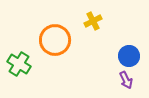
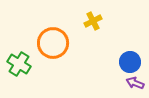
orange circle: moved 2 px left, 3 px down
blue circle: moved 1 px right, 6 px down
purple arrow: moved 9 px right, 3 px down; rotated 138 degrees clockwise
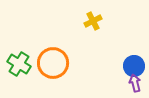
orange circle: moved 20 px down
blue circle: moved 4 px right, 4 px down
purple arrow: rotated 54 degrees clockwise
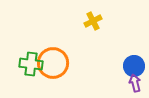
green cross: moved 12 px right; rotated 25 degrees counterclockwise
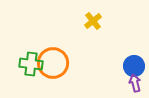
yellow cross: rotated 12 degrees counterclockwise
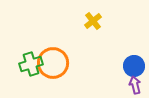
green cross: rotated 25 degrees counterclockwise
purple arrow: moved 2 px down
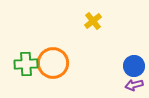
green cross: moved 5 px left; rotated 15 degrees clockwise
purple arrow: moved 1 px left; rotated 90 degrees counterclockwise
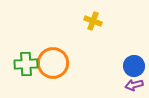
yellow cross: rotated 30 degrees counterclockwise
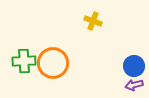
green cross: moved 2 px left, 3 px up
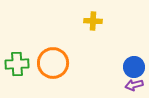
yellow cross: rotated 18 degrees counterclockwise
green cross: moved 7 px left, 3 px down
blue circle: moved 1 px down
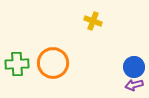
yellow cross: rotated 18 degrees clockwise
